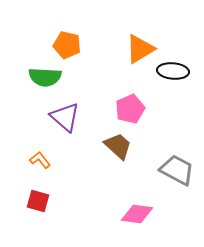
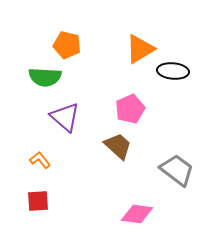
gray trapezoid: rotated 9 degrees clockwise
red square: rotated 20 degrees counterclockwise
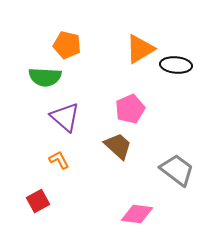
black ellipse: moved 3 px right, 6 px up
orange L-shape: moved 19 px right; rotated 10 degrees clockwise
red square: rotated 25 degrees counterclockwise
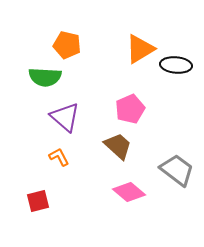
orange L-shape: moved 3 px up
red square: rotated 15 degrees clockwise
pink diamond: moved 8 px left, 22 px up; rotated 32 degrees clockwise
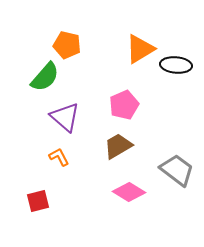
green semicircle: rotated 52 degrees counterclockwise
pink pentagon: moved 6 px left, 4 px up
brown trapezoid: rotated 72 degrees counterclockwise
pink diamond: rotated 8 degrees counterclockwise
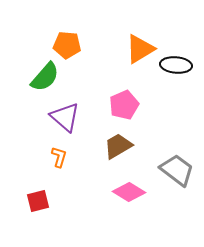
orange pentagon: rotated 8 degrees counterclockwise
orange L-shape: rotated 45 degrees clockwise
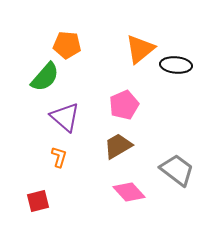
orange triangle: rotated 8 degrees counterclockwise
pink diamond: rotated 16 degrees clockwise
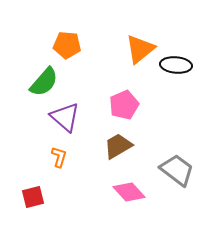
green semicircle: moved 1 px left, 5 px down
red square: moved 5 px left, 4 px up
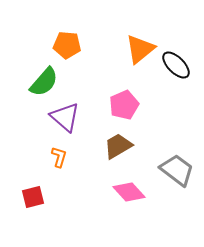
black ellipse: rotated 40 degrees clockwise
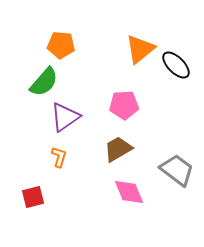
orange pentagon: moved 6 px left
pink pentagon: rotated 20 degrees clockwise
purple triangle: rotated 44 degrees clockwise
brown trapezoid: moved 3 px down
pink diamond: rotated 20 degrees clockwise
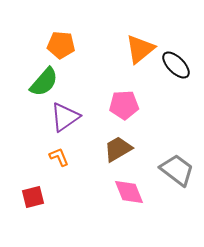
orange L-shape: rotated 40 degrees counterclockwise
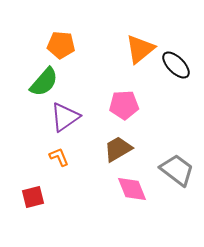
pink diamond: moved 3 px right, 3 px up
